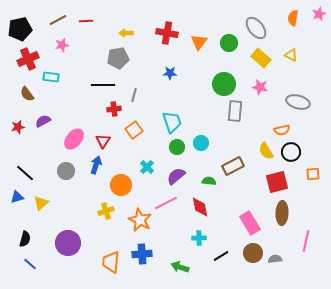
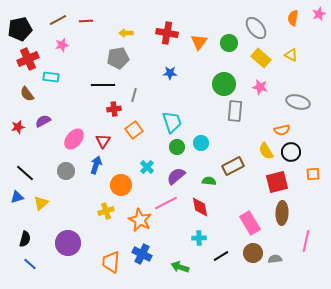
blue cross at (142, 254): rotated 30 degrees clockwise
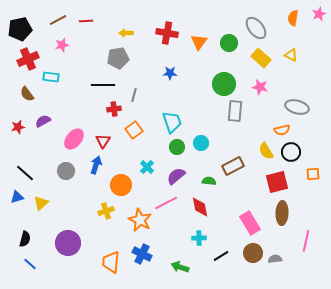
gray ellipse at (298, 102): moved 1 px left, 5 px down
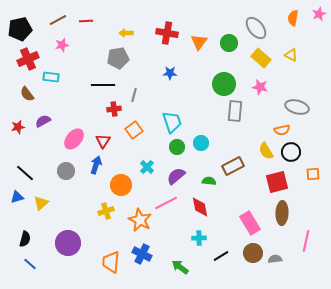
green arrow at (180, 267): rotated 18 degrees clockwise
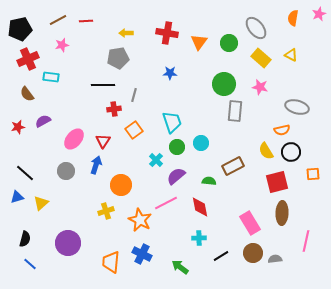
cyan cross at (147, 167): moved 9 px right, 7 px up
